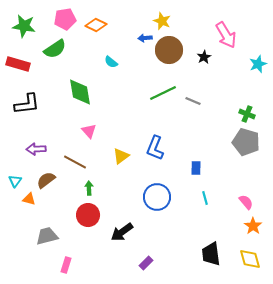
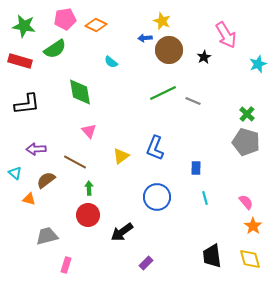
red rectangle: moved 2 px right, 3 px up
green cross: rotated 21 degrees clockwise
cyan triangle: moved 8 px up; rotated 24 degrees counterclockwise
black trapezoid: moved 1 px right, 2 px down
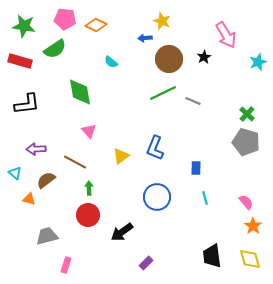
pink pentagon: rotated 15 degrees clockwise
brown circle: moved 9 px down
cyan star: moved 2 px up
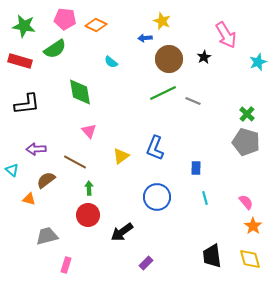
cyan triangle: moved 3 px left, 3 px up
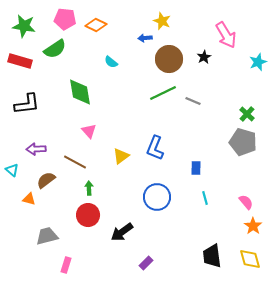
gray pentagon: moved 3 px left
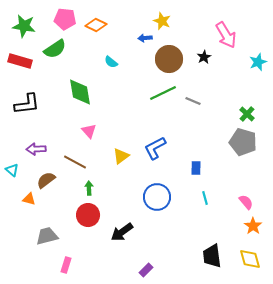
blue L-shape: rotated 40 degrees clockwise
purple rectangle: moved 7 px down
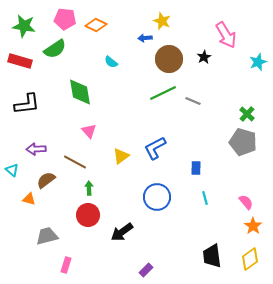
yellow diamond: rotated 70 degrees clockwise
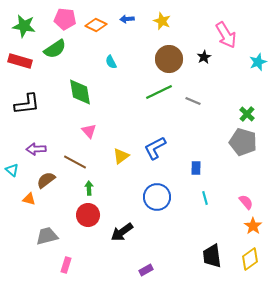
blue arrow: moved 18 px left, 19 px up
cyan semicircle: rotated 24 degrees clockwise
green line: moved 4 px left, 1 px up
purple rectangle: rotated 16 degrees clockwise
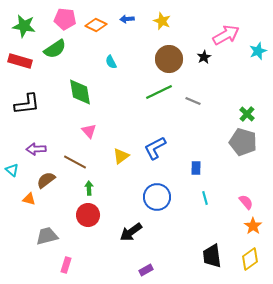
pink arrow: rotated 88 degrees counterclockwise
cyan star: moved 11 px up
black arrow: moved 9 px right
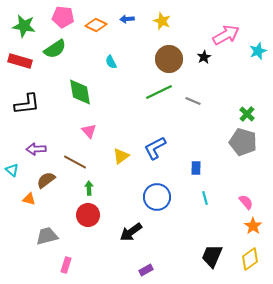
pink pentagon: moved 2 px left, 2 px up
black trapezoid: rotated 30 degrees clockwise
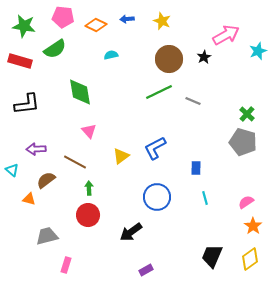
cyan semicircle: moved 7 px up; rotated 104 degrees clockwise
pink semicircle: rotated 84 degrees counterclockwise
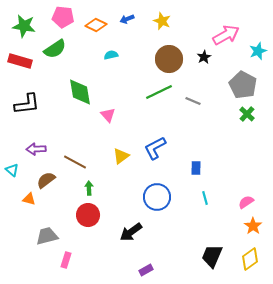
blue arrow: rotated 16 degrees counterclockwise
pink triangle: moved 19 px right, 16 px up
gray pentagon: moved 57 px up; rotated 12 degrees clockwise
pink rectangle: moved 5 px up
